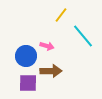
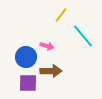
blue circle: moved 1 px down
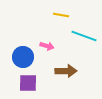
yellow line: rotated 63 degrees clockwise
cyan line: moved 1 px right; rotated 30 degrees counterclockwise
blue circle: moved 3 px left
brown arrow: moved 15 px right
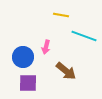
pink arrow: moved 1 px left, 1 px down; rotated 88 degrees clockwise
brown arrow: rotated 40 degrees clockwise
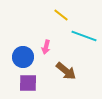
yellow line: rotated 28 degrees clockwise
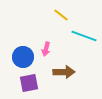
pink arrow: moved 2 px down
brown arrow: moved 2 px left, 1 px down; rotated 40 degrees counterclockwise
purple square: moved 1 px right; rotated 12 degrees counterclockwise
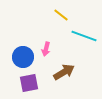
brown arrow: rotated 30 degrees counterclockwise
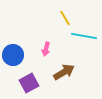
yellow line: moved 4 px right, 3 px down; rotated 21 degrees clockwise
cyan line: rotated 10 degrees counterclockwise
blue circle: moved 10 px left, 2 px up
purple square: rotated 18 degrees counterclockwise
